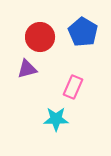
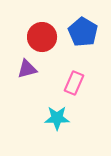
red circle: moved 2 px right
pink rectangle: moved 1 px right, 4 px up
cyan star: moved 1 px right, 1 px up
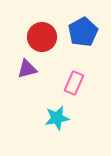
blue pentagon: rotated 12 degrees clockwise
cyan star: rotated 10 degrees counterclockwise
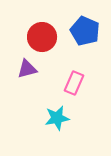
blue pentagon: moved 2 px right, 1 px up; rotated 20 degrees counterclockwise
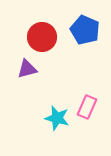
blue pentagon: moved 1 px up
pink rectangle: moved 13 px right, 24 px down
cyan star: rotated 25 degrees clockwise
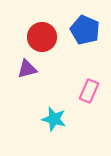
pink rectangle: moved 2 px right, 16 px up
cyan star: moved 3 px left, 1 px down
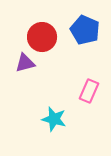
purple triangle: moved 2 px left, 6 px up
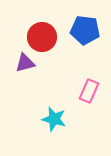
blue pentagon: rotated 16 degrees counterclockwise
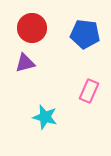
blue pentagon: moved 4 px down
red circle: moved 10 px left, 9 px up
cyan star: moved 9 px left, 2 px up
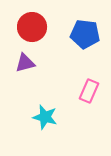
red circle: moved 1 px up
